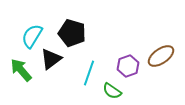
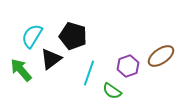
black pentagon: moved 1 px right, 3 px down
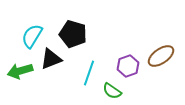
black pentagon: moved 2 px up
black triangle: rotated 15 degrees clockwise
green arrow: moved 1 px left, 1 px down; rotated 65 degrees counterclockwise
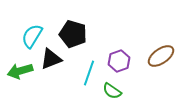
purple hexagon: moved 9 px left, 5 px up
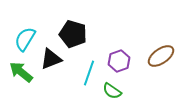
cyan semicircle: moved 7 px left, 3 px down
green arrow: moved 1 px right, 1 px down; rotated 55 degrees clockwise
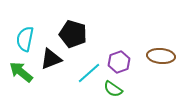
cyan semicircle: rotated 20 degrees counterclockwise
brown ellipse: rotated 40 degrees clockwise
purple hexagon: moved 1 px down
cyan line: rotated 30 degrees clockwise
green semicircle: moved 1 px right, 2 px up
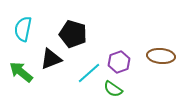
cyan semicircle: moved 2 px left, 10 px up
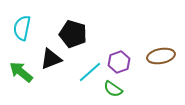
cyan semicircle: moved 1 px left, 1 px up
brown ellipse: rotated 16 degrees counterclockwise
cyan line: moved 1 px right, 1 px up
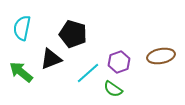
cyan line: moved 2 px left, 1 px down
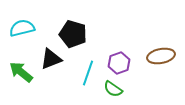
cyan semicircle: rotated 65 degrees clockwise
purple hexagon: moved 1 px down
cyan line: rotated 30 degrees counterclockwise
